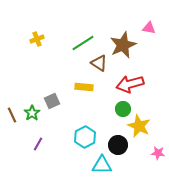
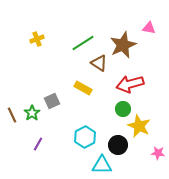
yellow rectangle: moved 1 px left, 1 px down; rotated 24 degrees clockwise
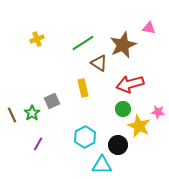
yellow rectangle: rotated 48 degrees clockwise
pink star: moved 41 px up
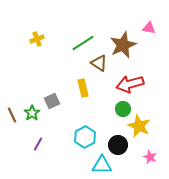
pink star: moved 8 px left, 45 px down; rotated 16 degrees clockwise
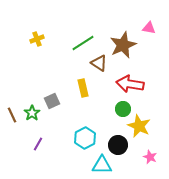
red arrow: rotated 24 degrees clockwise
cyan hexagon: moved 1 px down
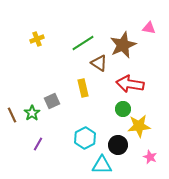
yellow star: rotated 30 degrees counterclockwise
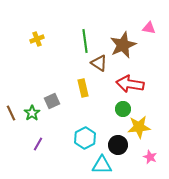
green line: moved 2 px right, 2 px up; rotated 65 degrees counterclockwise
brown line: moved 1 px left, 2 px up
yellow star: moved 1 px down
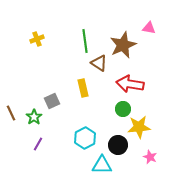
green star: moved 2 px right, 4 px down
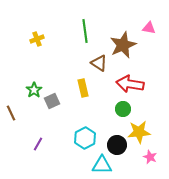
green line: moved 10 px up
green star: moved 27 px up
yellow star: moved 5 px down
black circle: moved 1 px left
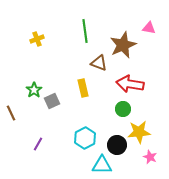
brown triangle: rotated 12 degrees counterclockwise
